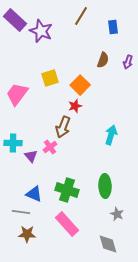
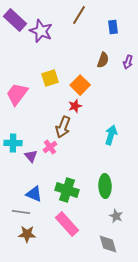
brown line: moved 2 px left, 1 px up
gray star: moved 1 px left, 2 px down
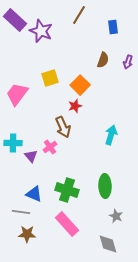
brown arrow: rotated 45 degrees counterclockwise
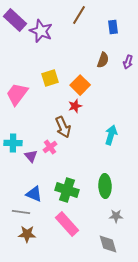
gray star: rotated 24 degrees counterclockwise
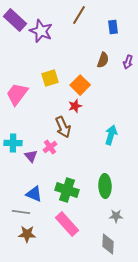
gray diamond: rotated 20 degrees clockwise
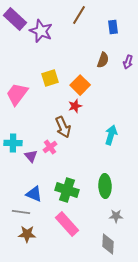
purple rectangle: moved 1 px up
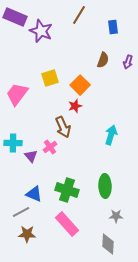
purple rectangle: moved 2 px up; rotated 20 degrees counterclockwise
gray line: rotated 36 degrees counterclockwise
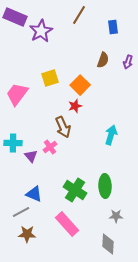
purple star: rotated 20 degrees clockwise
green cross: moved 8 px right; rotated 15 degrees clockwise
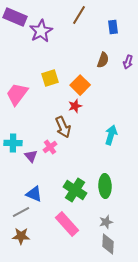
gray star: moved 10 px left, 6 px down; rotated 16 degrees counterclockwise
brown star: moved 6 px left, 2 px down
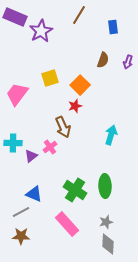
purple triangle: rotated 32 degrees clockwise
